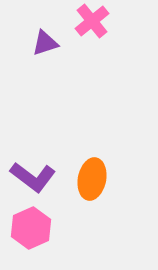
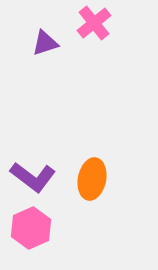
pink cross: moved 2 px right, 2 px down
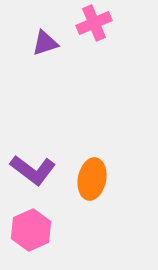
pink cross: rotated 16 degrees clockwise
purple L-shape: moved 7 px up
pink hexagon: moved 2 px down
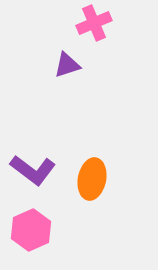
purple triangle: moved 22 px right, 22 px down
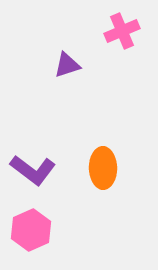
pink cross: moved 28 px right, 8 px down
orange ellipse: moved 11 px right, 11 px up; rotated 12 degrees counterclockwise
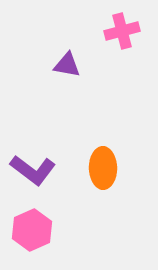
pink cross: rotated 8 degrees clockwise
purple triangle: rotated 28 degrees clockwise
pink hexagon: moved 1 px right
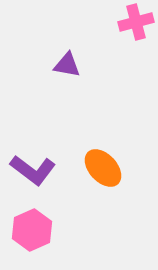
pink cross: moved 14 px right, 9 px up
orange ellipse: rotated 42 degrees counterclockwise
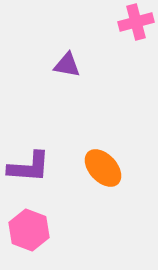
purple L-shape: moved 4 px left, 3 px up; rotated 33 degrees counterclockwise
pink hexagon: moved 3 px left; rotated 15 degrees counterclockwise
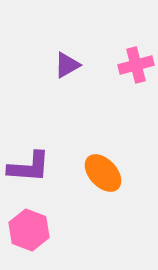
pink cross: moved 43 px down
purple triangle: rotated 40 degrees counterclockwise
orange ellipse: moved 5 px down
